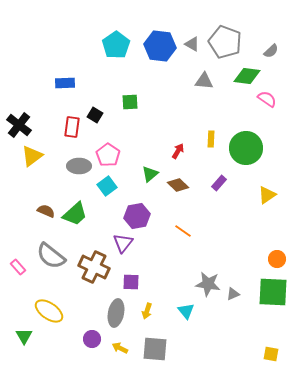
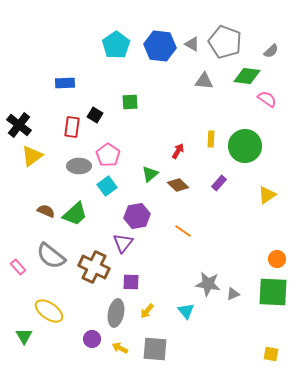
green circle at (246, 148): moved 1 px left, 2 px up
yellow arrow at (147, 311): rotated 21 degrees clockwise
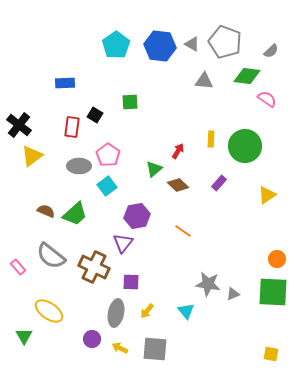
green triangle at (150, 174): moved 4 px right, 5 px up
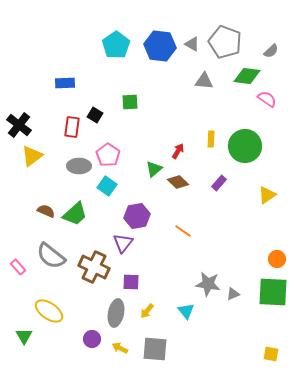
brown diamond at (178, 185): moved 3 px up
cyan square at (107, 186): rotated 18 degrees counterclockwise
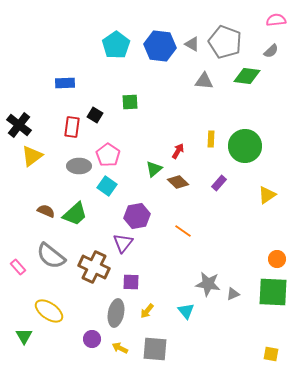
pink semicircle at (267, 99): moved 9 px right, 79 px up; rotated 42 degrees counterclockwise
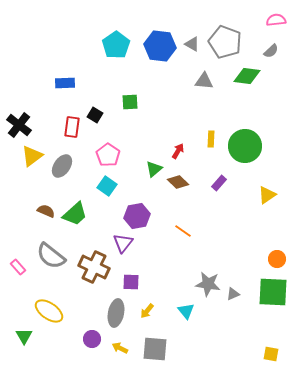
gray ellipse at (79, 166): moved 17 px left; rotated 55 degrees counterclockwise
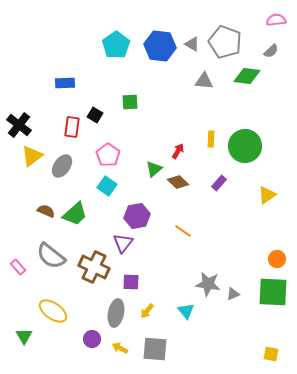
yellow ellipse at (49, 311): moved 4 px right
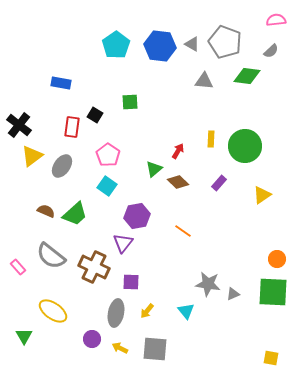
blue rectangle at (65, 83): moved 4 px left; rotated 12 degrees clockwise
yellow triangle at (267, 195): moved 5 px left
yellow square at (271, 354): moved 4 px down
